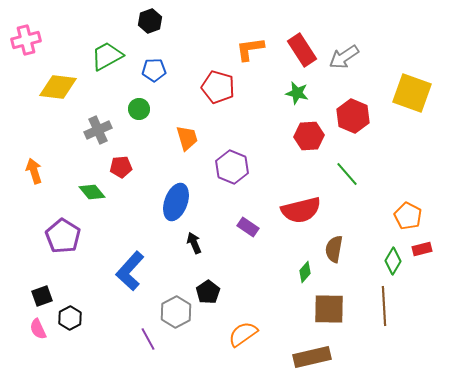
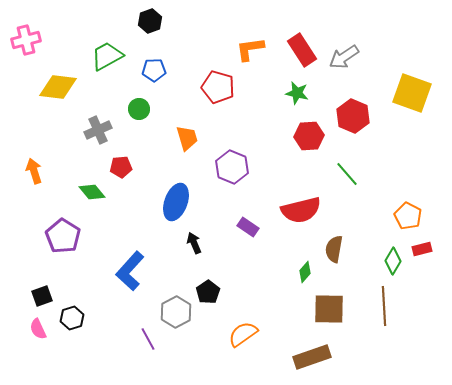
black hexagon at (70, 318): moved 2 px right; rotated 10 degrees clockwise
brown rectangle at (312, 357): rotated 6 degrees counterclockwise
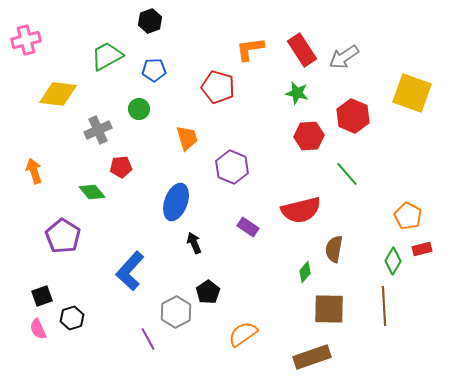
yellow diamond at (58, 87): moved 7 px down
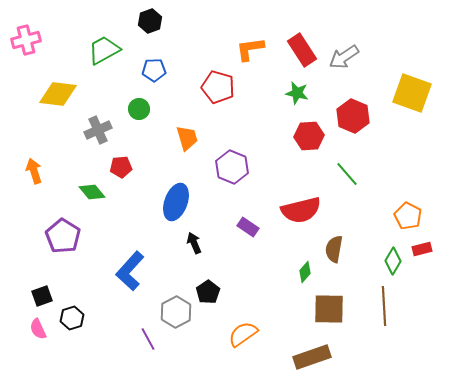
green trapezoid at (107, 56): moved 3 px left, 6 px up
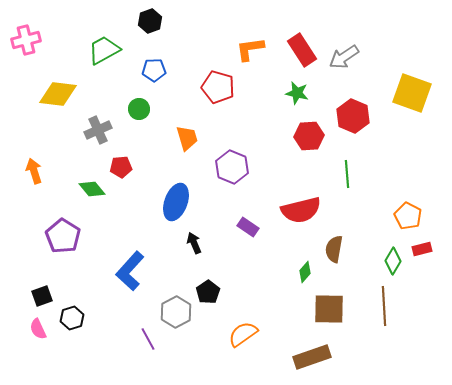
green line at (347, 174): rotated 36 degrees clockwise
green diamond at (92, 192): moved 3 px up
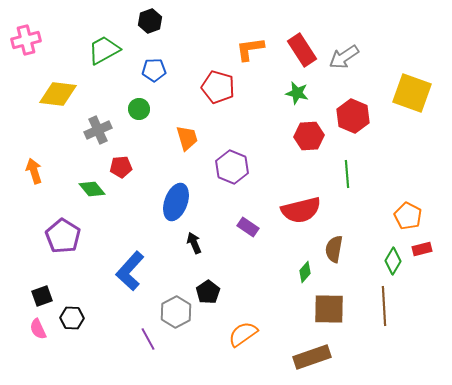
black hexagon at (72, 318): rotated 20 degrees clockwise
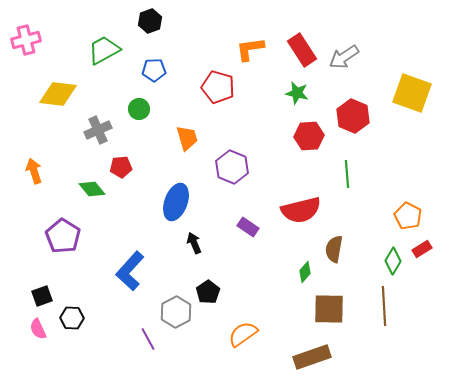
red rectangle at (422, 249): rotated 18 degrees counterclockwise
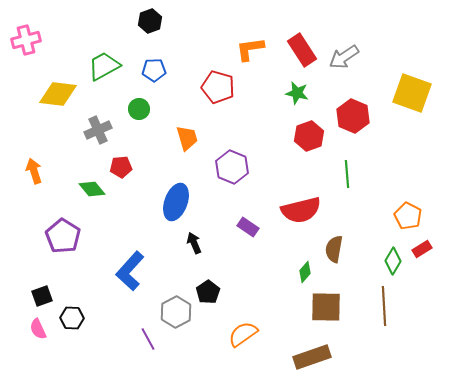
green trapezoid at (104, 50): moved 16 px down
red hexagon at (309, 136): rotated 16 degrees counterclockwise
brown square at (329, 309): moved 3 px left, 2 px up
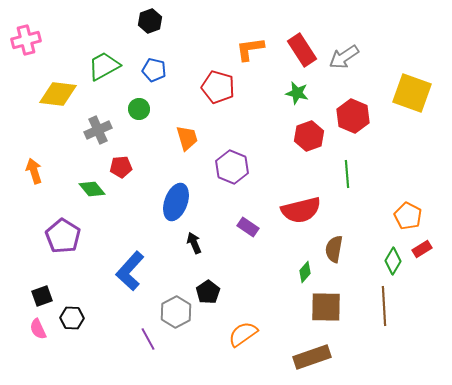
blue pentagon at (154, 70): rotated 15 degrees clockwise
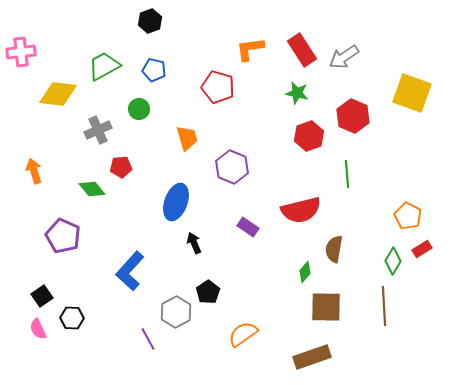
pink cross at (26, 40): moved 5 px left, 12 px down; rotated 8 degrees clockwise
purple pentagon at (63, 236): rotated 8 degrees counterclockwise
black square at (42, 296): rotated 15 degrees counterclockwise
